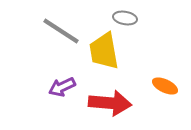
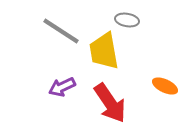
gray ellipse: moved 2 px right, 2 px down
red arrow: rotated 51 degrees clockwise
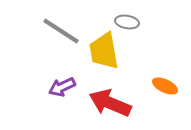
gray ellipse: moved 2 px down
red arrow: rotated 147 degrees clockwise
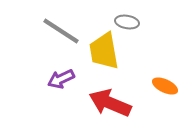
purple arrow: moved 1 px left, 8 px up
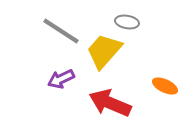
yellow trapezoid: rotated 51 degrees clockwise
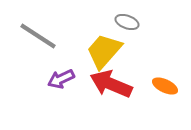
gray ellipse: rotated 10 degrees clockwise
gray line: moved 23 px left, 5 px down
red arrow: moved 1 px right, 19 px up
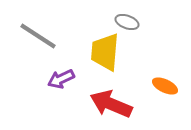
yellow trapezoid: moved 1 px right, 1 px down; rotated 36 degrees counterclockwise
red arrow: moved 20 px down
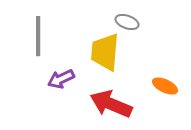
gray line: rotated 57 degrees clockwise
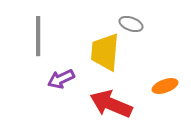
gray ellipse: moved 4 px right, 2 px down
orange ellipse: rotated 45 degrees counterclockwise
